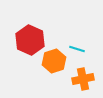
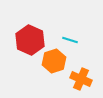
cyan line: moved 7 px left, 9 px up
orange cross: moved 2 px left; rotated 35 degrees clockwise
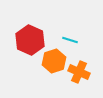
orange cross: moved 2 px left, 7 px up
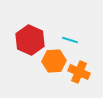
orange hexagon: rotated 15 degrees clockwise
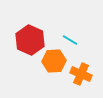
cyan line: rotated 14 degrees clockwise
orange cross: moved 2 px right, 2 px down
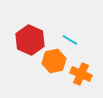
orange hexagon: rotated 10 degrees counterclockwise
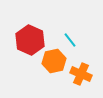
cyan line: rotated 21 degrees clockwise
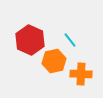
orange cross: rotated 20 degrees counterclockwise
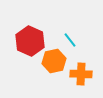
red hexagon: moved 1 px down
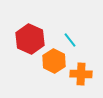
red hexagon: moved 2 px up
orange hexagon: rotated 20 degrees counterclockwise
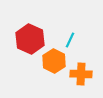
cyan line: rotated 63 degrees clockwise
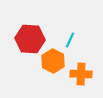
red hexagon: rotated 20 degrees counterclockwise
orange hexagon: moved 1 px left
